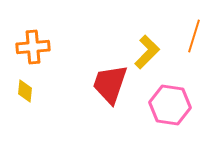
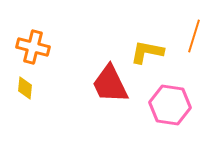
orange cross: rotated 20 degrees clockwise
yellow L-shape: rotated 124 degrees counterclockwise
red trapezoid: rotated 45 degrees counterclockwise
yellow diamond: moved 3 px up
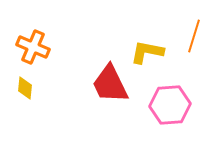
orange cross: rotated 8 degrees clockwise
pink hexagon: rotated 12 degrees counterclockwise
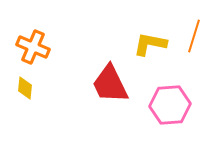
yellow L-shape: moved 3 px right, 8 px up
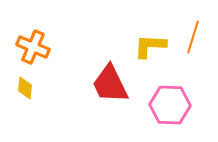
orange line: moved 1 px left, 1 px down
yellow L-shape: moved 2 px down; rotated 8 degrees counterclockwise
pink hexagon: rotated 6 degrees clockwise
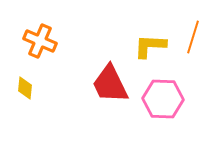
orange cross: moved 7 px right, 6 px up
pink hexagon: moved 7 px left, 6 px up
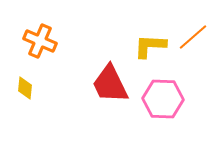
orange line: rotated 32 degrees clockwise
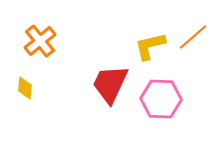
orange cross: rotated 28 degrees clockwise
yellow L-shape: rotated 16 degrees counterclockwise
red trapezoid: rotated 51 degrees clockwise
pink hexagon: moved 2 px left
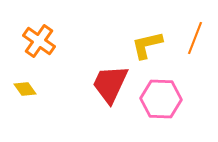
orange line: moved 2 px right, 1 px down; rotated 28 degrees counterclockwise
orange cross: moved 1 px left; rotated 16 degrees counterclockwise
yellow L-shape: moved 3 px left, 1 px up
yellow diamond: moved 1 px down; rotated 40 degrees counterclockwise
